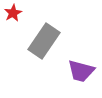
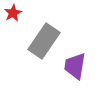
purple trapezoid: moved 6 px left, 5 px up; rotated 84 degrees clockwise
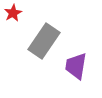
purple trapezoid: moved 1 px right
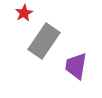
red star: moved 11 px right
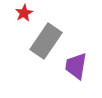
gray rectangle: moved 2 px right
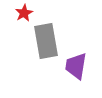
gray rectangle: rotated 44 degrees counterclockwise
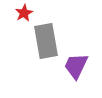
purple trapezoid: rotated 16 degrees clockwise
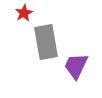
gray rectangle: moved 1 px down
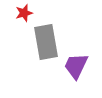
red star: rotated 12 degrees clockwise
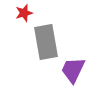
purple trapezoid: moved 3 px left, 4 px down
